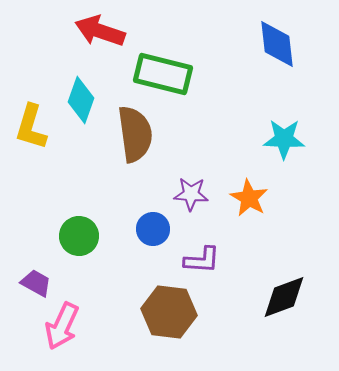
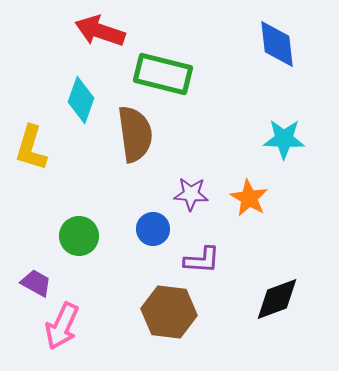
yellow L-shape: moved 21 px down
black diamond: moved 7 px left, 2 px down
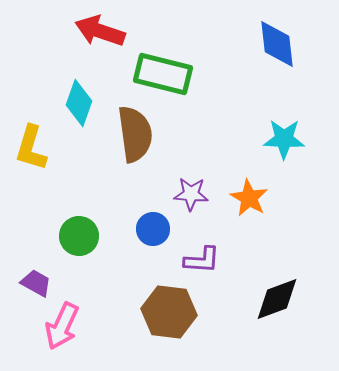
cyan diamond: moved 2 px left, 3 px down
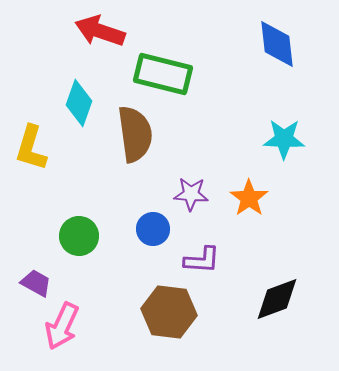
orange star: rotated 6 degrees clockwise
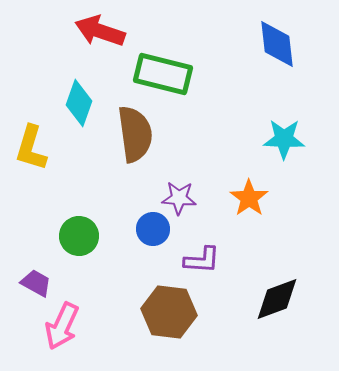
purple star: moved 12 px left, 4 px down
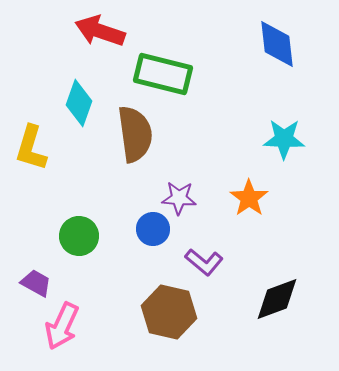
purple L-shape: moved 2 px right, 2 px down; rotated 36 degrees clockwise
brown hexagon: rotated 6 degrees clockwise
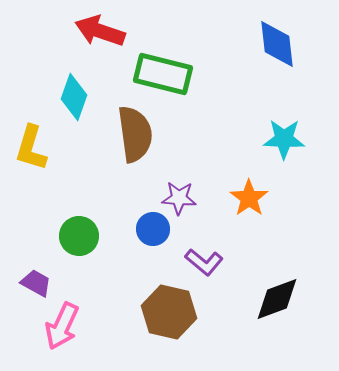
cyan diamond: moved 5 px left, 6 px up
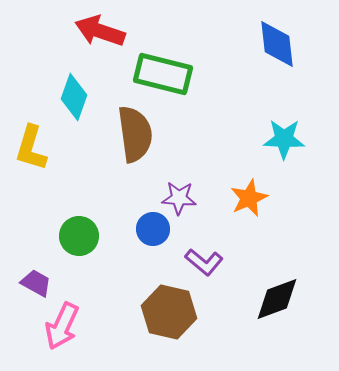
orange star: rotated 12 degrees clockwise
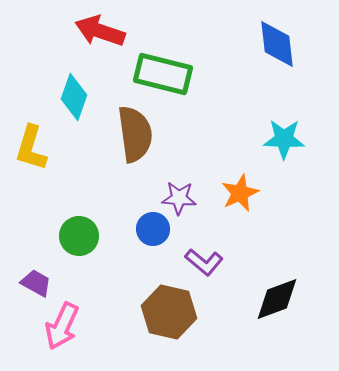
orange star: moved 9 px left, 5 px up
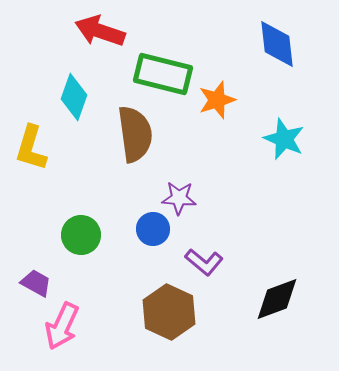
cyan star: rotated 21 degrees clockwise
orange star: moved 23 px left, 93 px up; rotated 6 degrees clockwise
green circle: moved 2 px right, 1 px up
brown hexagon: rotated 12 degrees clockwise
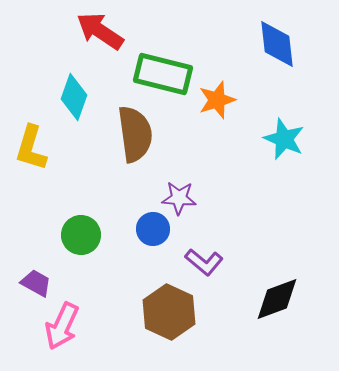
red arrow: rotated 15 degrees clockwise
